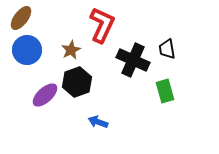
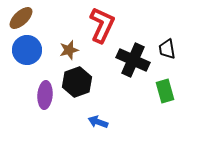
brown ellipse: rotated 10 degrees clockwise
brown star: moved 2 px left; rotated 12 degrees clockwise
purple ellipse: rotated 44 degrees counterclockwise
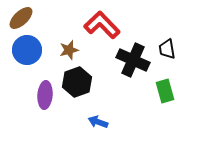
red L-shape: rotated 69 degrees counterclockwise
